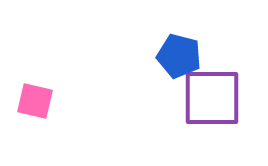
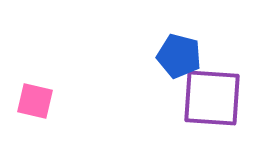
purple square: rotated 4 degrees clockwise
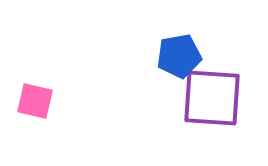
blue pentagon: rotated 24 degrees counterclockwise
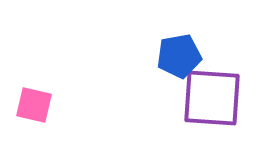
pink square: moved 1 px left, 4 px down
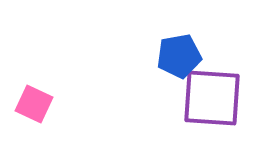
pink square: moved 1 px up; rotated 12 degrees clockwise
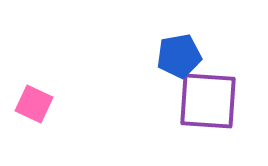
purple square: moved 4 px left, 3 px down
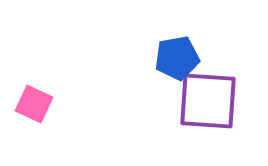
blue pentagon: moved 2 px left, 2 px down
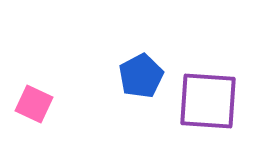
blue pentagon: moved 36 px left, 18 px down; rotated 18 degrees counterclockwise
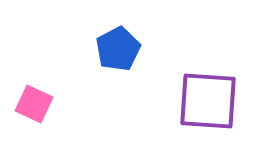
blue pentagon: moved 23 px left, 27 px up
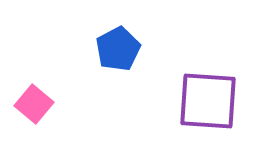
pink square: rotated 15 degrees clockwise
